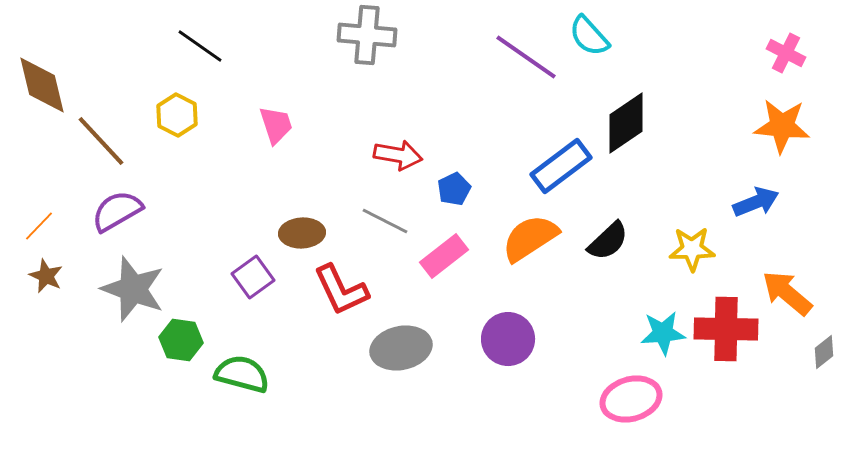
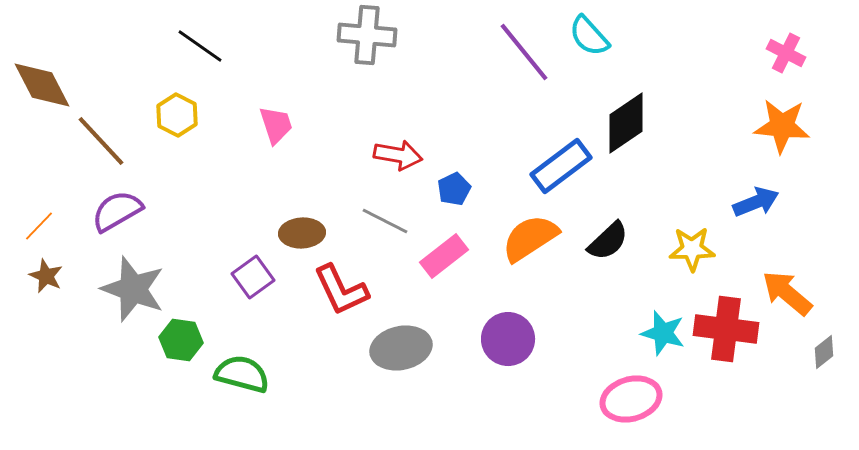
purple line: moved 2 px left, 5 px up; rotated 16 degrees clockwise
brown diamond: rotated 14 degrees counterclockwise
red cross: rotated 6 degrees clockwise
cyan star: rotated 21 degrees clockwise
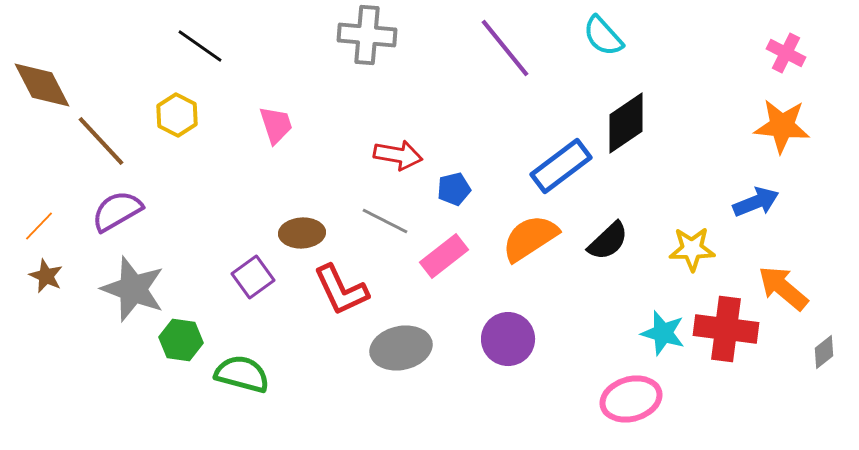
cyan semicircle: moved 14 px right
purple line: moved 19 px left, 4 px up
blue pentagon: rotated 12 degrees clockwise
orange arrow: moved 4 px left, 5 px up
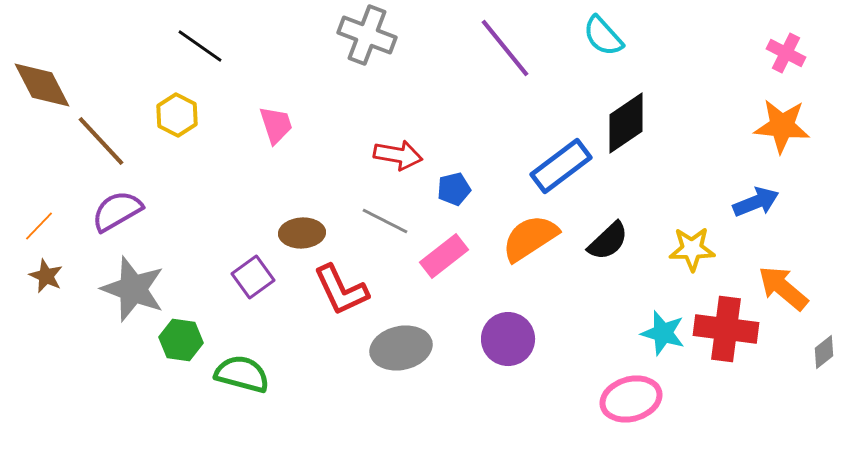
gray cross: rotated 16 degrees clockwise
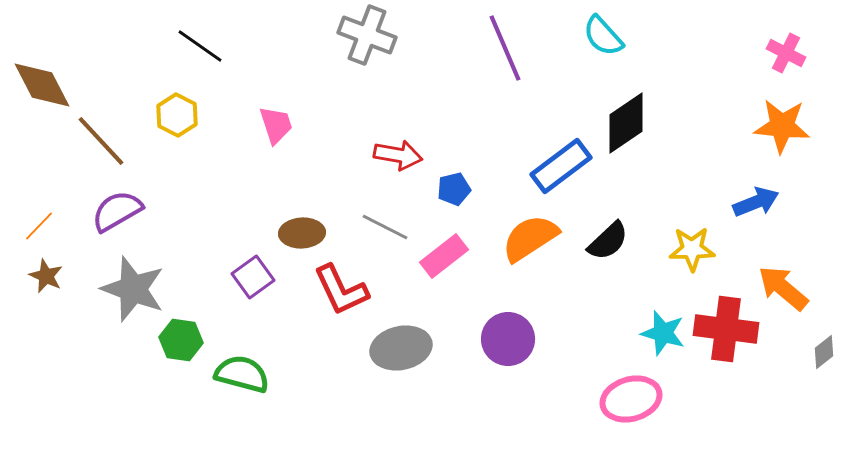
purple line: rotated 16 degrees clockwise
gray line: moved 6 px down
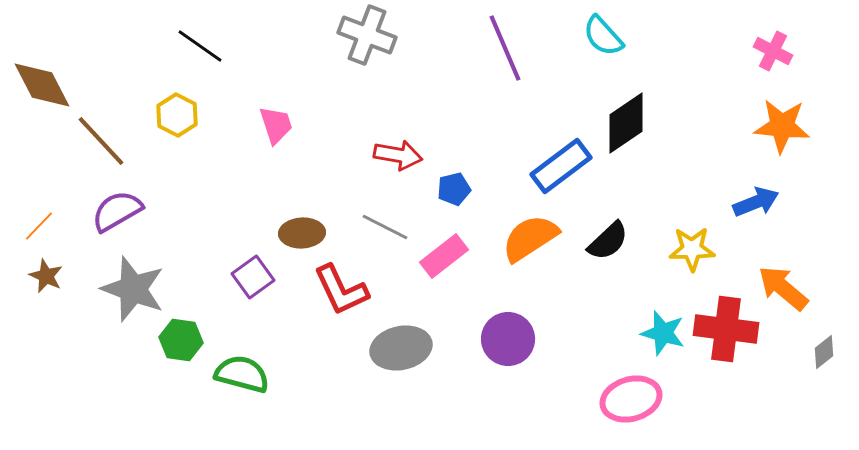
pink cross: moved 13 px left, 2 px up
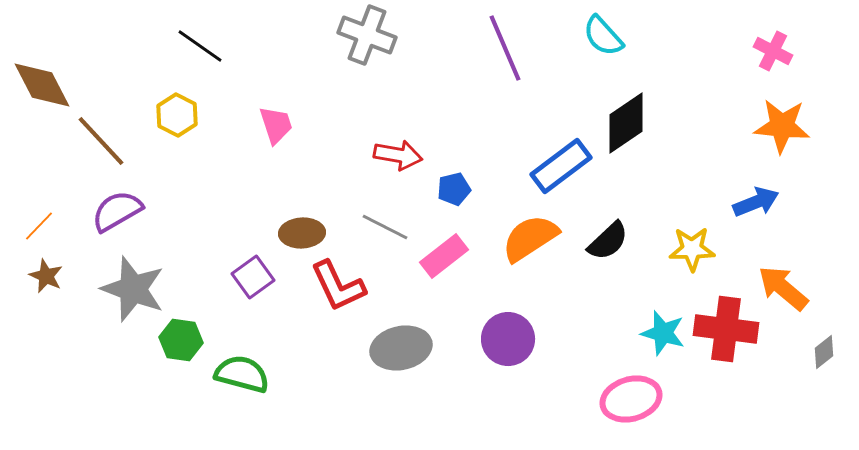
red L-shape: moved 3 px left, 4 px up
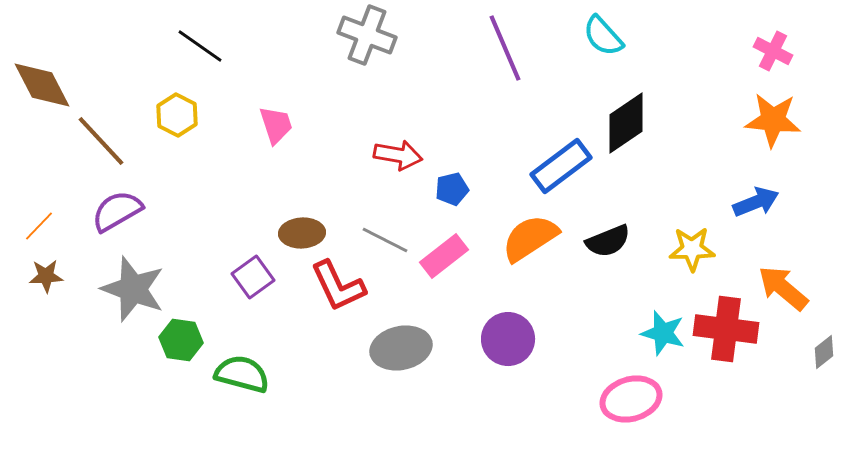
orange star: moved 9 px left, 6 px up
blue pentagon: moved 2 px left
gray line: moved 13 px down
black semicircle: rotated 21 degrees clockwise
brown star: rotated 28 degrees counterclockwise
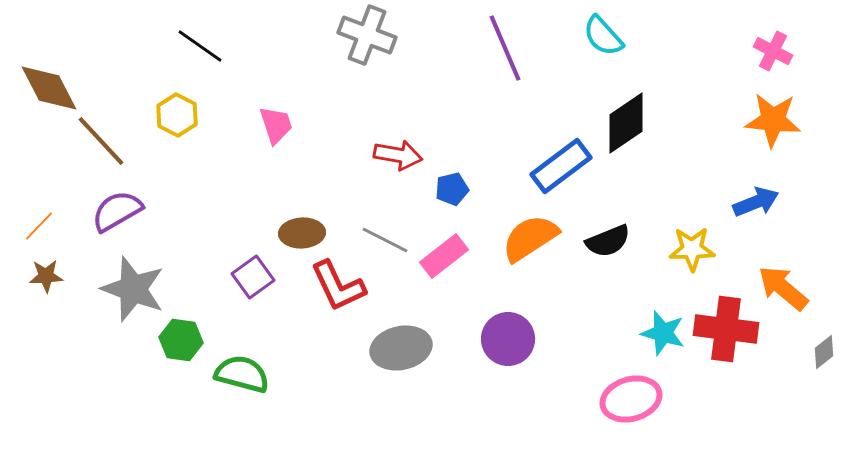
brown diamond: moved 7 px right, 3 px down
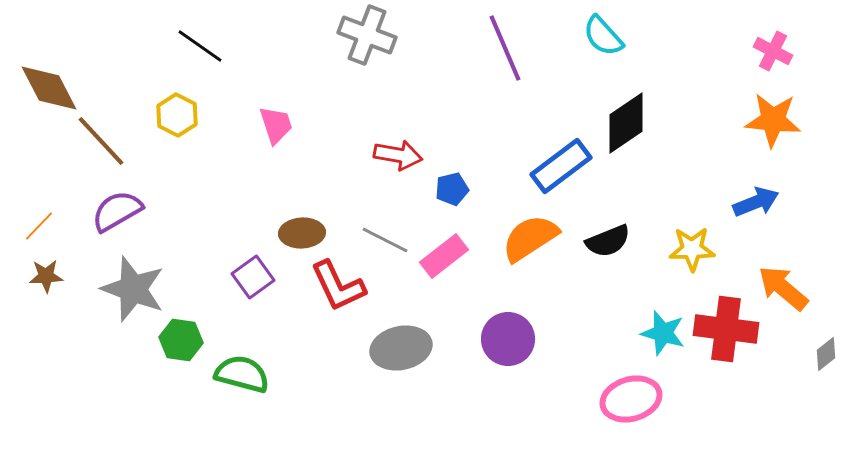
gray diamond: moved 2 px right, 2 px down
